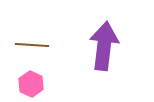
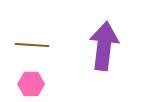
pink hexagon: rotated 25 degrees counterclockwise
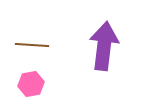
pink hexagon: rotated 10 degrees counterclockwise
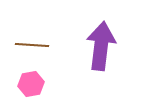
purple arrow: moved 3 px left
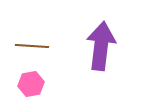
brown line: moved 1 px down
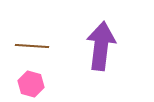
pink hexagon: rotated 25 degrees clockwise
